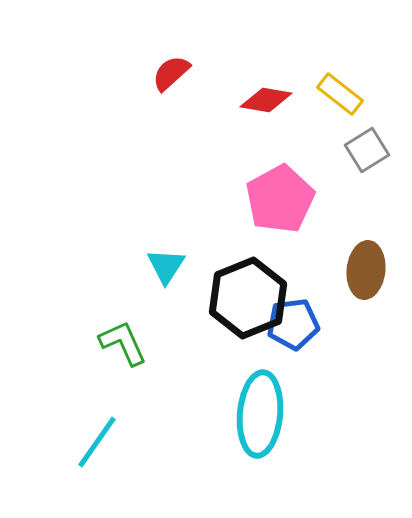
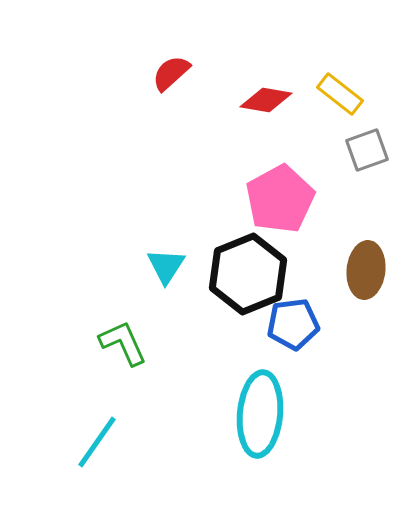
gray square: rotated 12 degrees clockwise
black hexagon: moved 24 px up
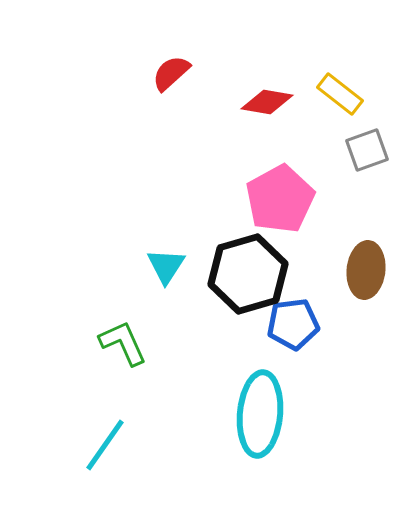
red diamond: moved 1 px right, 2 px down
black hexagon: rotated 6 degrees clockwise
cyan line: moved 8 px right, 3 px down
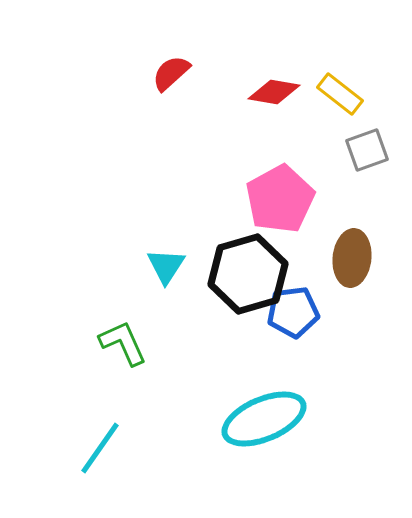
red diamond: moved 7 px right, 10 px up
brown ellipse: moved 14 px left, 12 px up
blue pentagon: moved 12 px up
cyan ellipse: moved 4 px right, 5 px down; rotated 62 degrees clockwise
cyan line: moved 5 px left, 3 px down
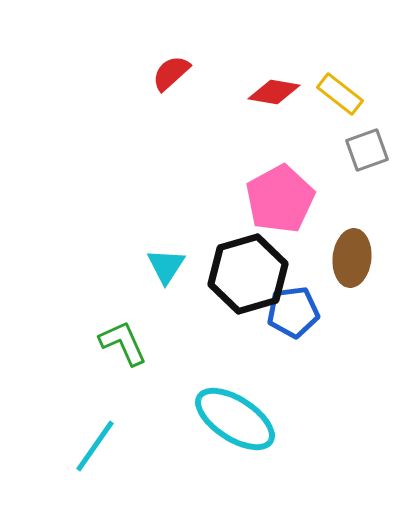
cyan ellipse: moved 29 px left; rotated 56 degrees clockwise
cyan line: moved 5 px left, 2 px up
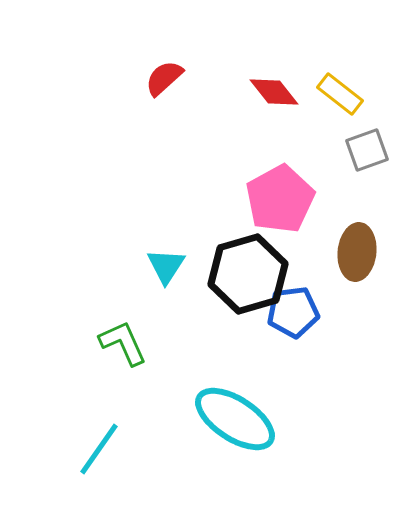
red semicircle: moved 7 px left, 5 px down
red diamond: rotated 42 degrees clockwise
brown ellipse: moved 5 px right, 6 px up
cyan line: moved 4 px right, 3 px down
